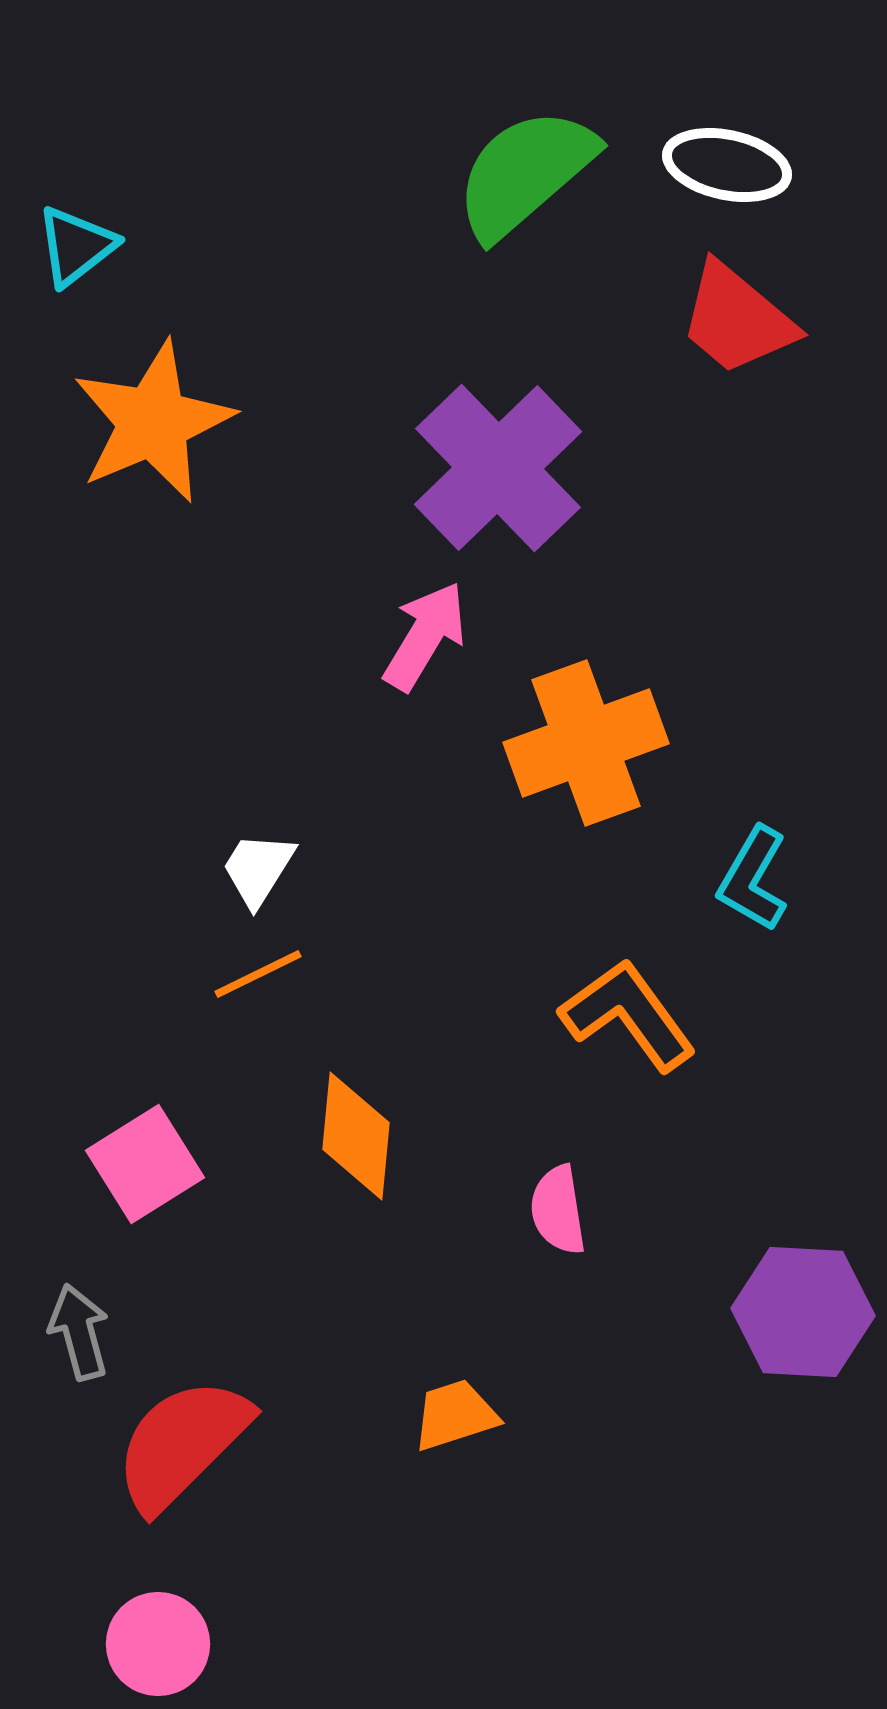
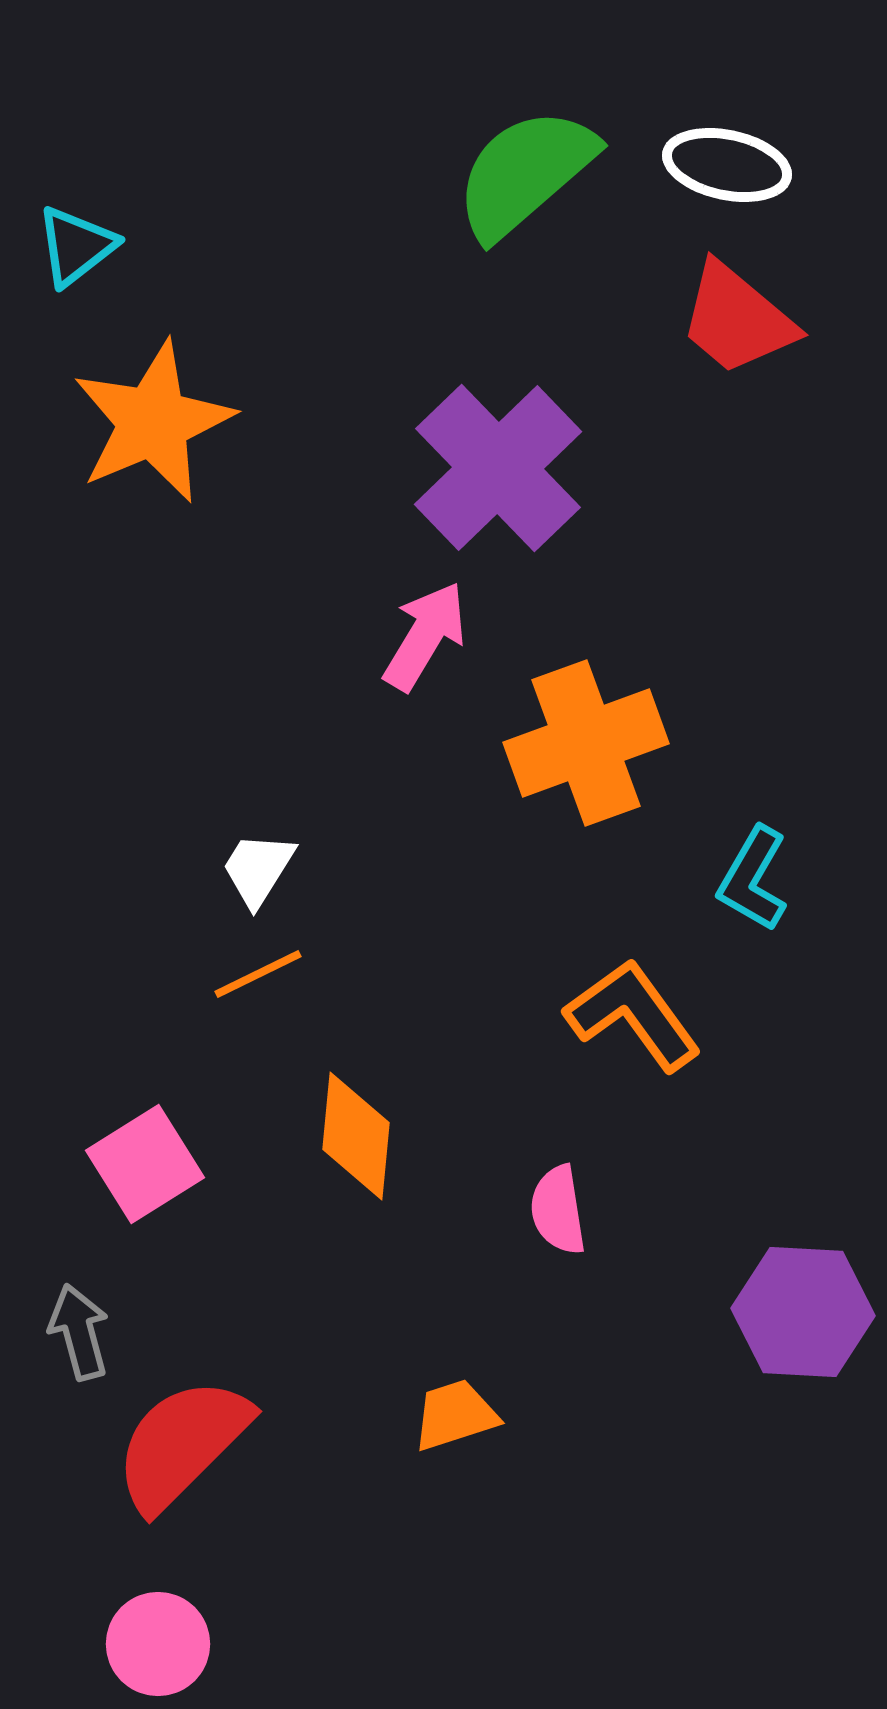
orange L-shape: moved 5 px right
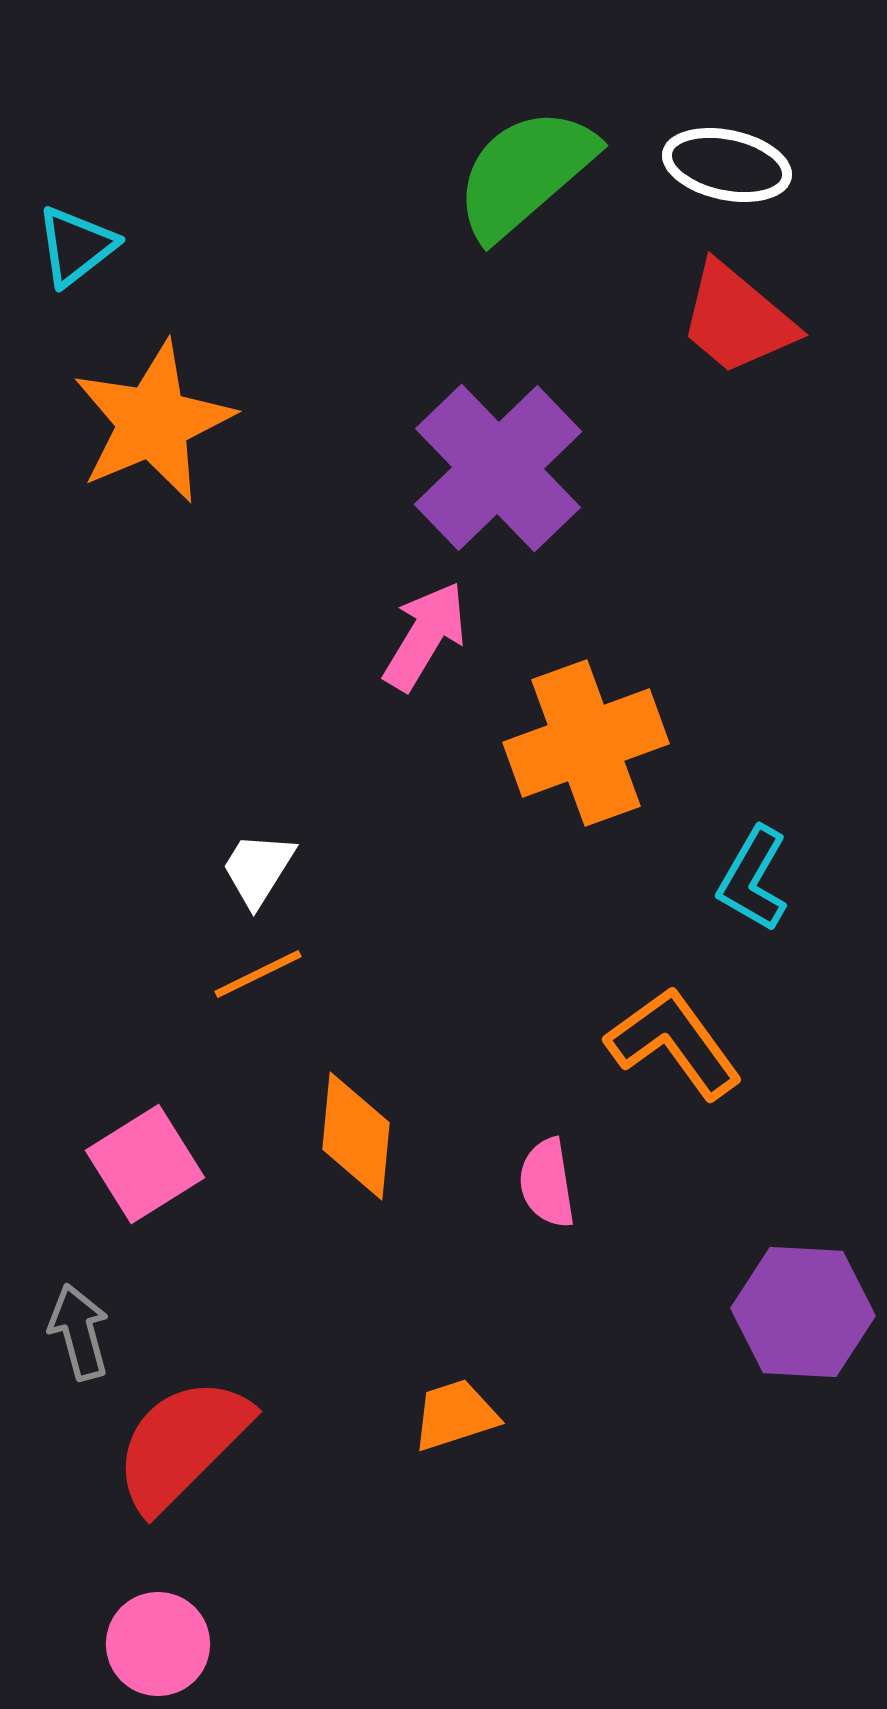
orange L-shape: moved 41 px right, 28 px down
pink semicircle: moved 11 px left, 27 px up
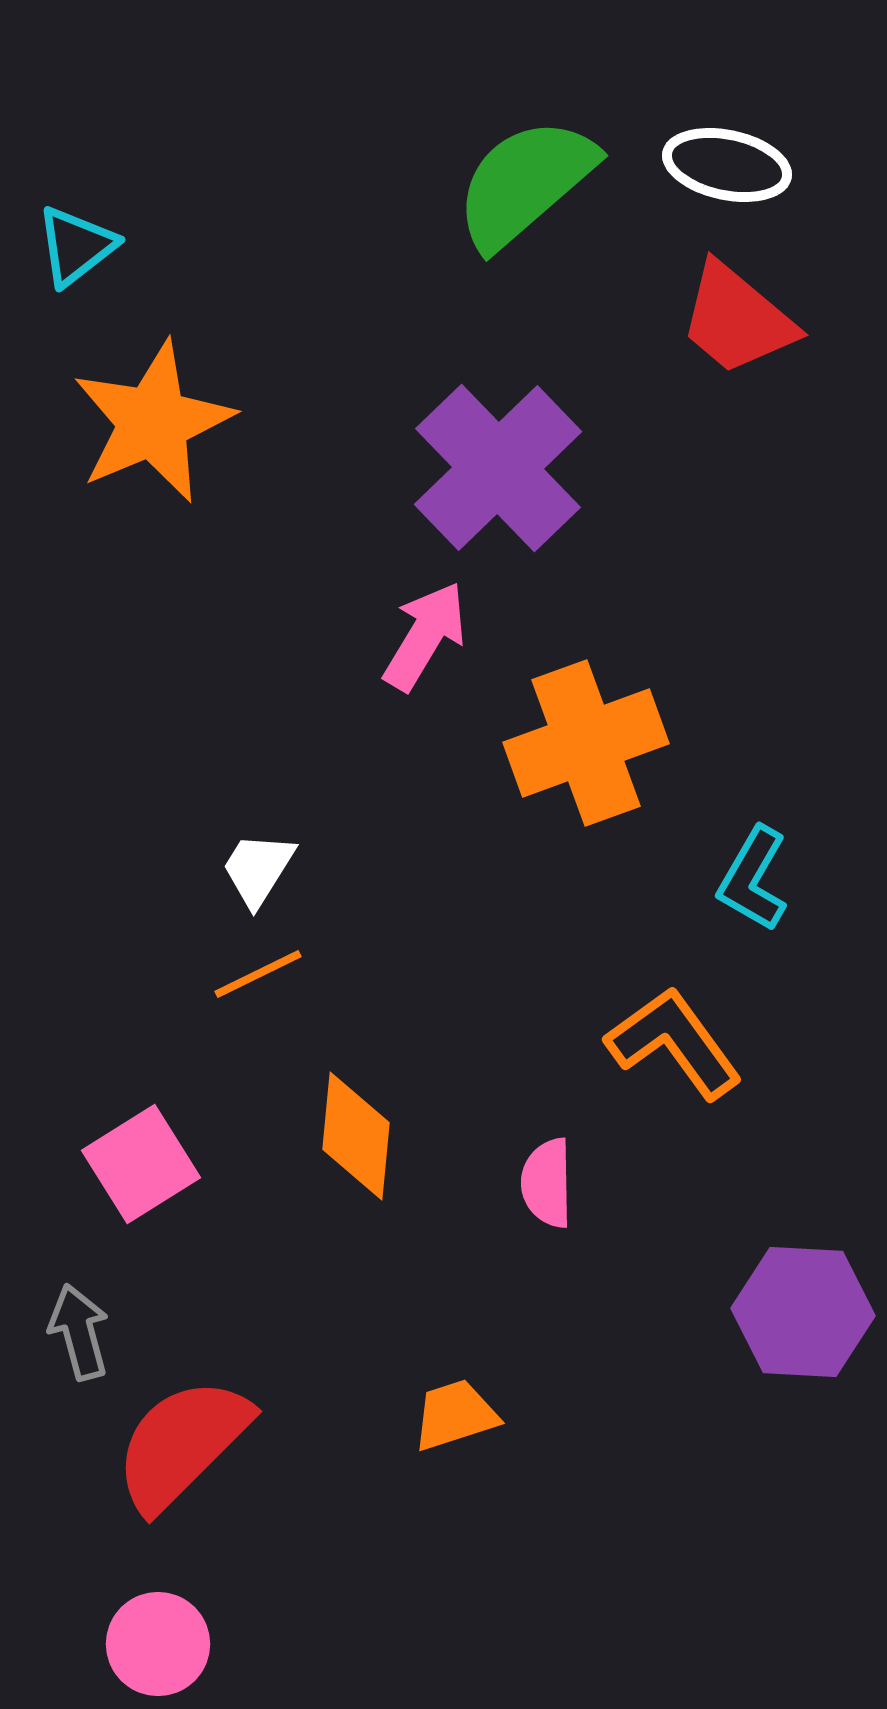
green semicircle: moved 10 px down
pink square: moved 4 px left
pink semicircle: rotated 8 degrees clockwise
